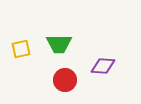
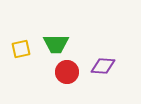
green trapezoid: moved 3 px left
red circle: moved 2 px right, 8 px up
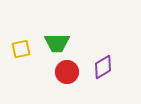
green trapezoid: moved 1 px right, 1 px up
purple diamond: moved 1 px down; rotated 35 degrees counterclockwise
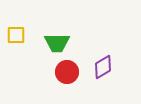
yellow square: moved 5 px left, 14 px up; rotated 12 degrees clockwise
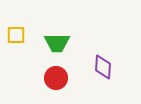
purple diamond: rotated 55 degrees counterclockwise
red circle: moved 11 px left, 6 px down
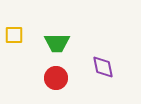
yellow square: moved 2 px left
purple diamond: rotated 15 degrees counterclockwise
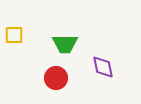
green trapezoid: moved 8 px right, 1 px down
